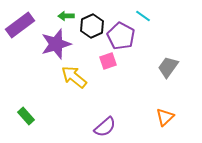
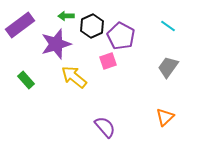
cyan line: moved 25 px right, 10 px down
green rectangle: moved 36 px up
purple semicircle: rotated 90 degrees counterclockwise
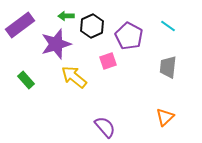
purple pentagon: moved 8 px right
gray trapezoid: rotated 30 degrees counterclockwise
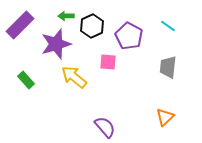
purple rectangle: rotated 8 degrees counterclockwise
pink square: moved 1 px down; rotated 24 degrees clockwise
